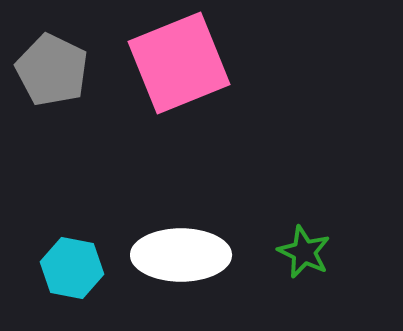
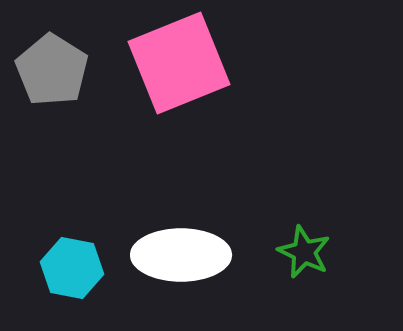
gray pentagon: rotated 6 degrees clockwise
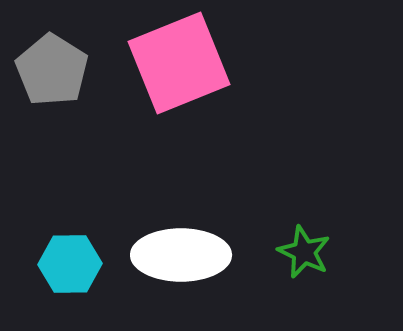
cyan hexagon: moved 2 px left, 4 px up; rotated 12 degrees counterclockwise
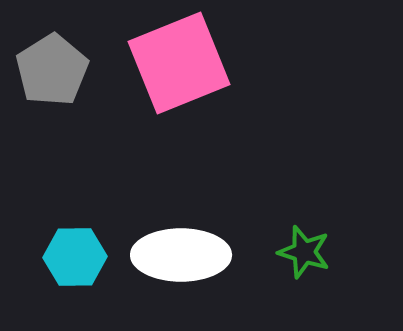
gray pentagon: rotated 8 degrees clockwise
green star: rotated 8 degrees counterclockwise
cyan hexagon: moved 5 px right, 7 px up
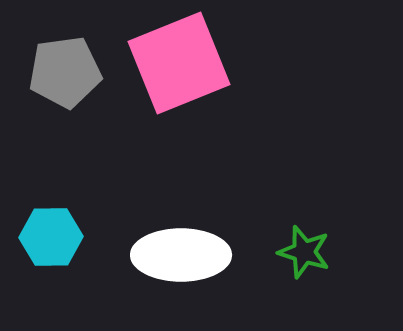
gray pentagon: moved 13 px right, 2 px down; rotated 24 degrees clockwise
cyan hexagon: moved 24 px left, 20 px up
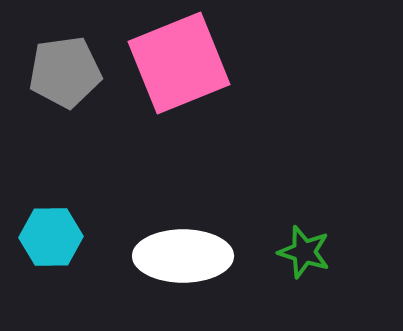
white ellipse: moved 2 px right, 1 px down
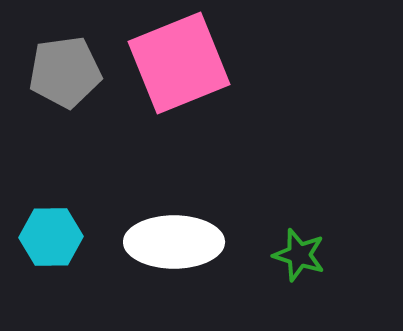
green star: moved 5 px left, 3 px down
white ellipse: moved 9 px left, 14 px up
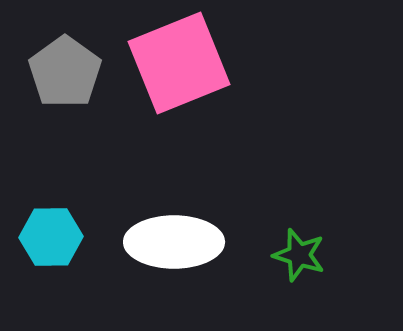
gray pentagon: rotated 28 degrees counterclockwise
